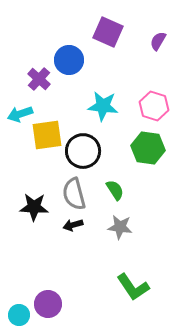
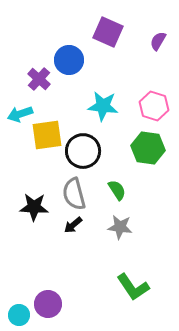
green semicircle: moved 2 px right
black arrow: rotated 24 degrees counterclockwise
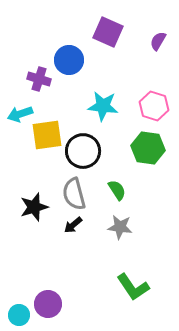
purple cross: rotated 25 degrees counterclockwise
black star: rotated 20 degrees counterclockwise
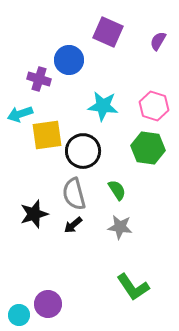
black star: moved 7 px down
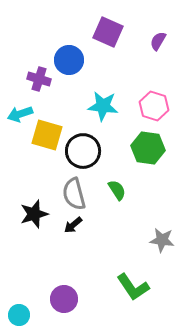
yellow square: rotated 24 degrees clockwise
gray star: moved 42 px right, 13 px down
purple circle: moved 16 px right, 5 px up
